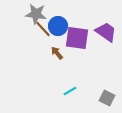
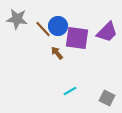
gray star: moved 19 px left, 5 px down
purple trapezoid: moved 1 px right; rotated 100 degrees clockwise
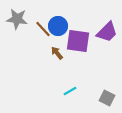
purple square: moved 1 px right, 3 px down
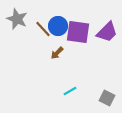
gray star: rotated 15 degrees clockwise
purple square: moved 9 px up
brown arrow: rotated 96 degrees counterclockwise
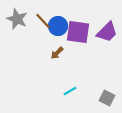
brown line: moved 8 px up
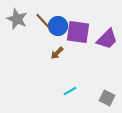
purple trapezoid: moved 7 px down
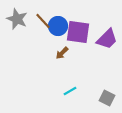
brown arrow: moved 5 px right
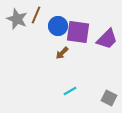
brown line: moved 7 px left, 6 px up; rotated 66 degrees clockwise
gray square: moved 2 px right
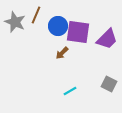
gray star: moved 2 px left, 3 px down
gray square: moved 14 px up
